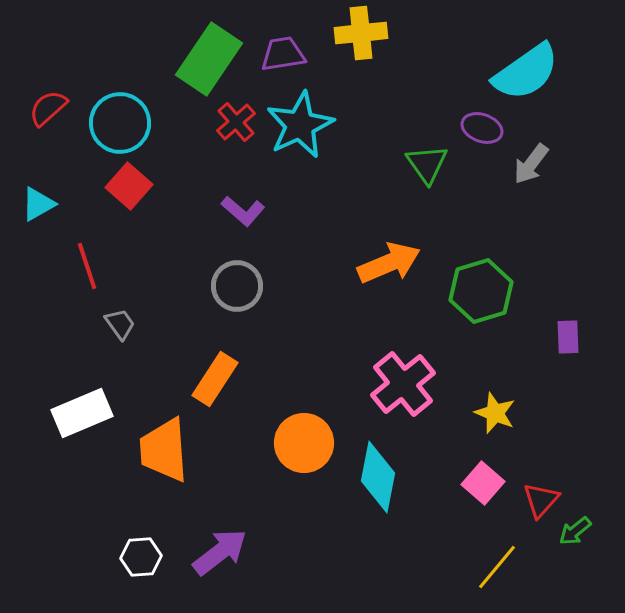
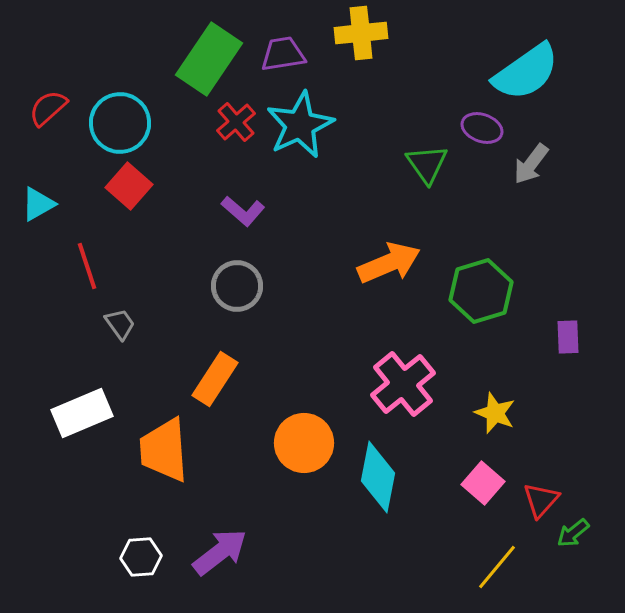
green arrow: moved 2 px left, 2 px down
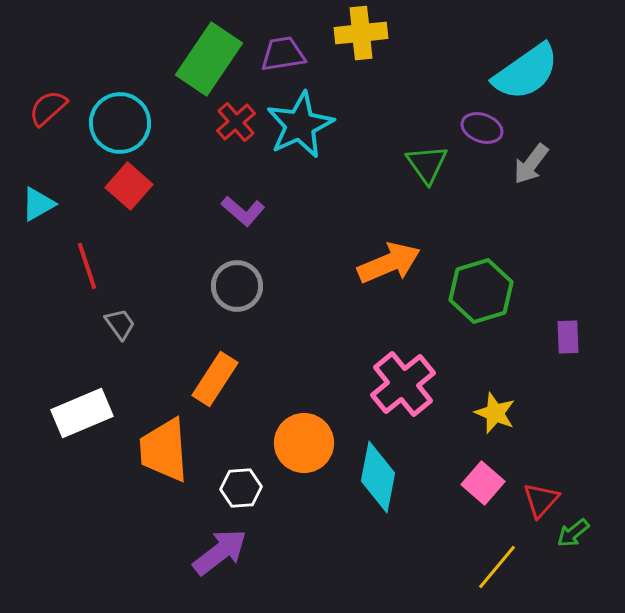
white hexagon: moved 100 px right, 69 px up
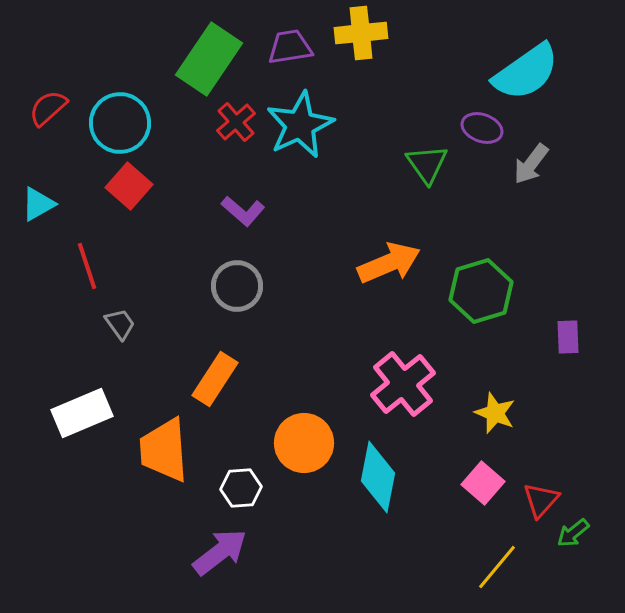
purple trapezoid: moved 7 px right, 7 px up
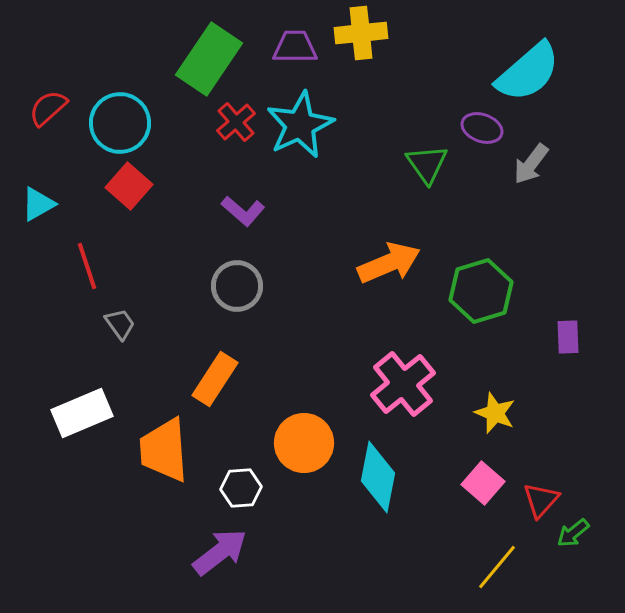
purple trapezoid: moved 5 px right; rotated 9 degrees clockwise
cyan semicircle: moved 2 px right; rotated 6 degrees counterclockwise
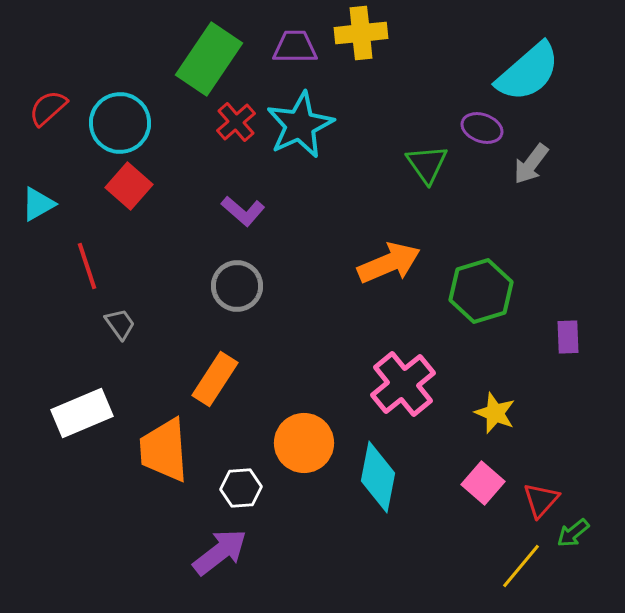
yellow line: moved 24 px right, 1 px up
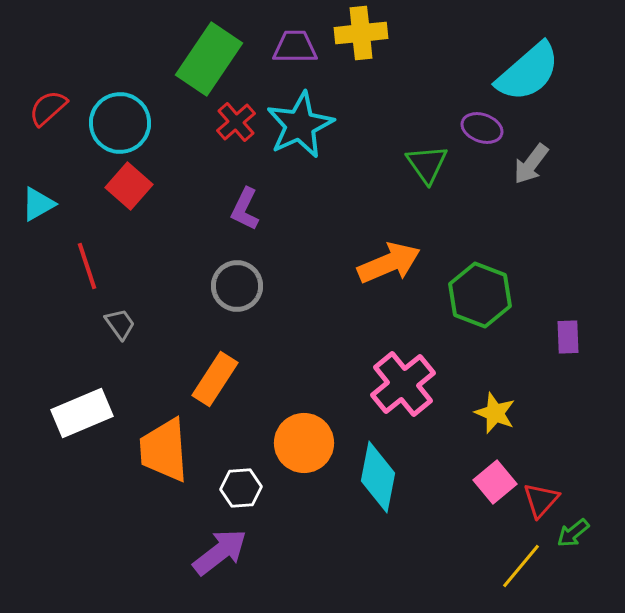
purple L-shape: moved 2 px right, 2 px up; rotated 75 degrees clockwise
green hexagon: moved 1 px left, 4 px down; rotated 22 degrees counterclockwise
pink square: moved 12 px right, 1 px up; rotated 9 degrees clockwise
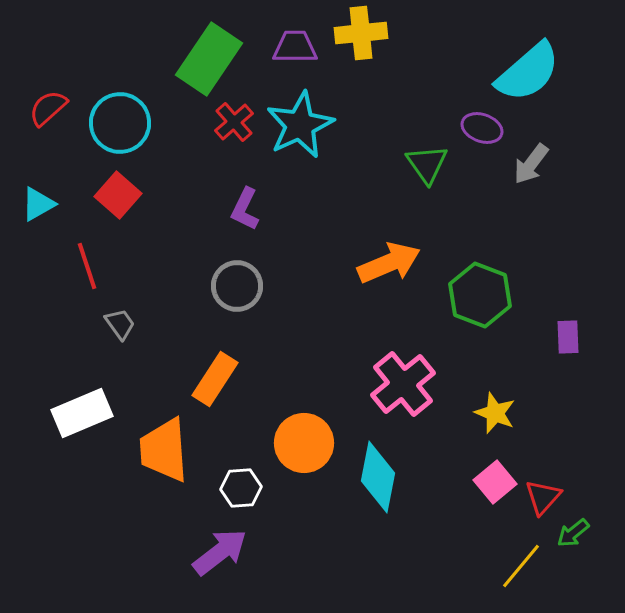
red cross: moved 2 px left
red square: moved 11 px left, 9 px down
red triangle: moved 2 px right, 3 px up
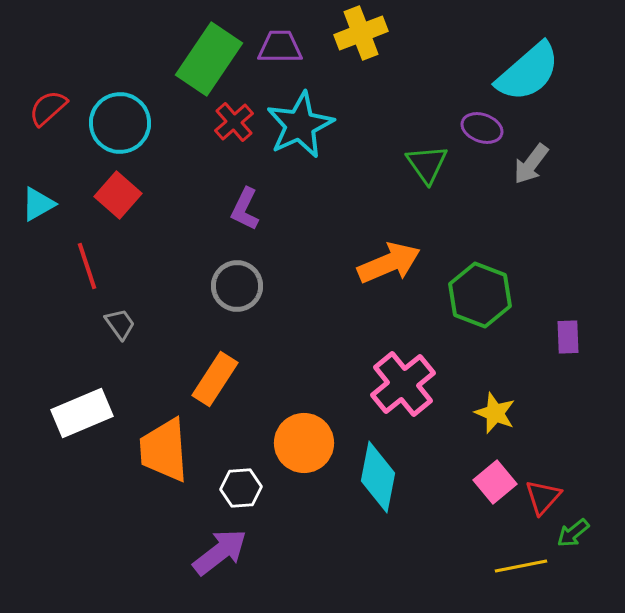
yellow cross: rotated 15 degrees counterclockwise
purple trapezoid: moved 15 px left
yellow line: rotated 39 degrees clockwise
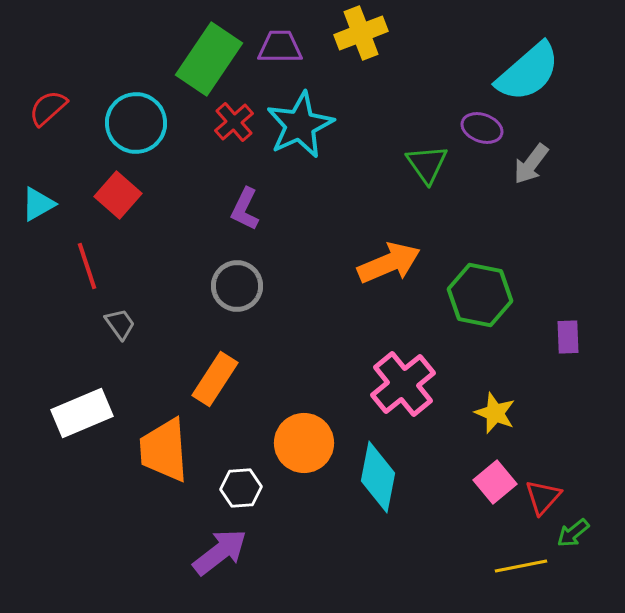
cyan circle: moved 16 px right
green hexagon: rotated 10 degrees counterclockwise
